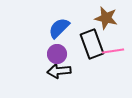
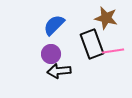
blue semicircle: moved 5 px left, 3 px up
purple circle: moved 6 px left
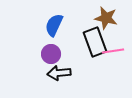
blue semicircle: rotated 20 degrees counterclockwise
black rectangle: moved 3 px right, 2 px up
black arrow: moved 2 px down
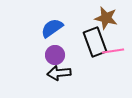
blue semicircle: moved 2 px left, 3 px down; rotated 30 degrees clockwise
purple circle: moved 4 px right, 1 px down
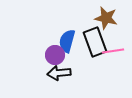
blue semicircle: moved 15 px right, 13 px down; rotated 40 degrees counterclockwise
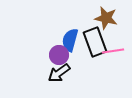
blue semicircle: moved 3 px right, 1 px up
purple circle: moved 4 px right
black arrow: rotated 30 degrees counterclockwise
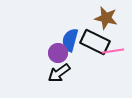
black rectangle: rotated 44 degrees counterclockwise
purple circle: moved 1 px left, 2 px up
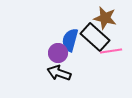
brown star: moved 1 px left
black rectangle: moved 5 px up; rotated 16 degrees clockwise
pink line: moved 2 px left
black arrow: rotated 55 degrees clockwise
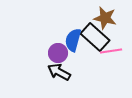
blue semicircle: moved 3 px right
black arrow: moved 1 px up; rotated 10 degrees clockwise
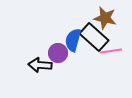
black rectangle: moved 1 px left
black arrow: moved 19 px left, 7 px up; rotated 25 degrees counterclockwise
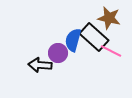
brown star: moved 4 px right
pink line: rotated 35 degrees clockwise
